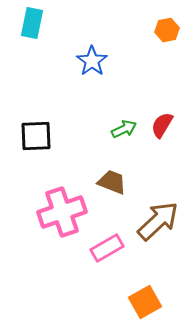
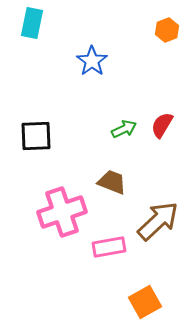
orange hexagon: rotated 10 degrees counterclockwise
pink rectangle: moved 2 px right, 1 px up; rotated 20 degrees clockwise
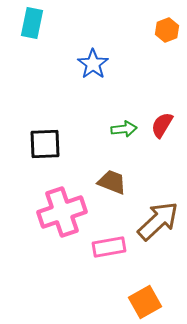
blue star: moved 1 px right, 3 px down
green arrow: rotated 20 degrees clockwise
black square: moved 9 px right, 8 px down
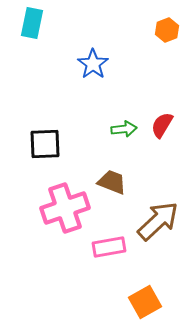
pink cross: moved 3 px right, 4 px up
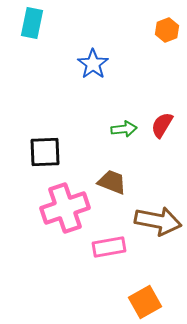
black square: moved 8 px down
brown arrow: rotated 54 degrees clockwise
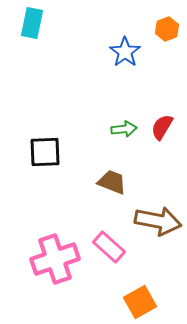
orange hexagon: moved 1 px up
blue star: moved 32 px right, 12 px up
red semicircle: moved 2 px down
pink cross: moved 10 px left, 51 px down
pink rectangle: rotated 52 degrees clockwise
orange square: moved 5 px left
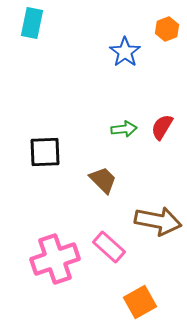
brown trapezoid: moved 9 px left, 2 px up; rotated 24 degrees clockwise
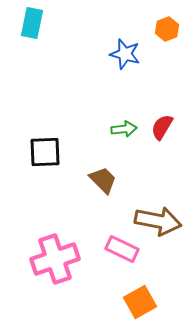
blue star: moved 2 px down; rotated 20 degrees counterclockwise
pink rectangle: moved 13 px right, 2 px down; rotated 16 degrees counterclockwise
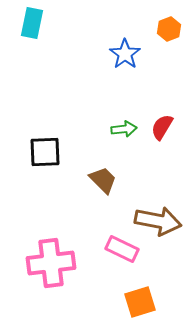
orange hexagon: moved 2 px right
blue star: rotated 20 degrees clockwise
pink cross: moved 4 px left, 4 px down; rotated 12 degrees clockwise
orange square: rotated 12 degrees clockwise
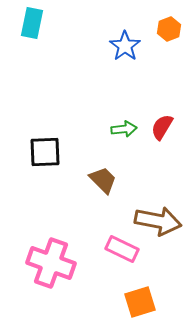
blue star: moved 8 px up
pink cross: rotated 27 degrees clockwise
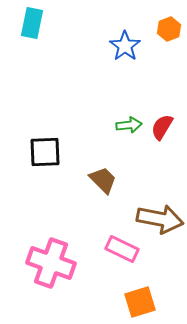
green arrow: moved 5 px right, 4 px up
brown arrow: moved 2 px right, 2 px up
